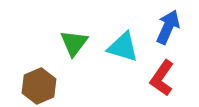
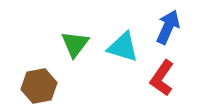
green triangle: moved 1 px right, 1 px down
brown hexagon: rotated 12 degrees clockwise
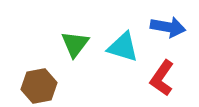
blue arrow: rotated 76 degrees clockwise
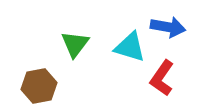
cyan triangle: moved 7 px right
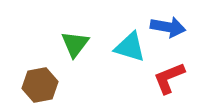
red L-shape: moved 7 px right; rotated 33 degrees clockwise
brown hexagon: moved 1 px right, 1 px up
